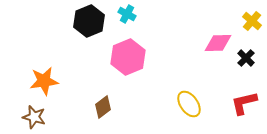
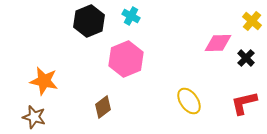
cyan cross: moved 4 px right, 2 px down
pink hexagon: moved 2 px left, 2 px down
orange star: rotated 20 degrees clockwise
yellow ellipse: moved 3 px up
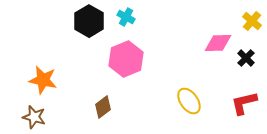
cyan cross: moved 5 px left, 1 px down
black hexagon: rotated 8 degrees counterclockwise
orange star: moved 1 px left, 1 px up
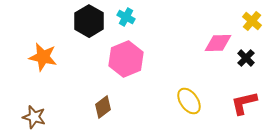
orange star: moved 23 px up
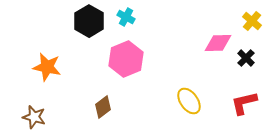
orange star: moved 4 px right, 10 px down
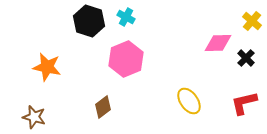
black hexagon: rotated 12 degrees counterclockwise
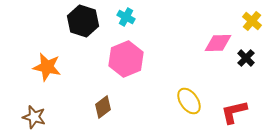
black hexagon: moved 6 px left
red L-shape: moved 10 px left, 9 px down
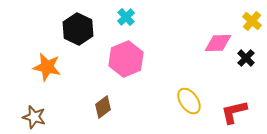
cyan cross: rotated 18 degrees clockwise
black hexagon: moved 5 px left, 8 px down; rotated 8 degrees clockwise
